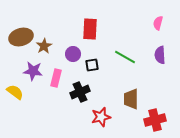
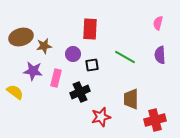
brown star: rotated 21 degrees clockwise
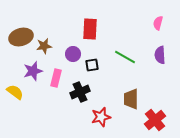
purple star: rotated 24 degrees counterclockwise
red cross: rotated 25 degrees counterclockwise
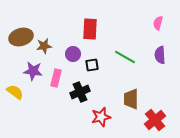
purple star: rotated 24 degrees clockwise
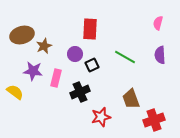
brown ellipse: moved 1 px right, 2 px up
brown star: rotated 14 degrees counterclockwise
purple circle: moved 2 px right
black square: rotated 16 degrees counterclockwise
brown trapezoid: rotated 20 degrees counterclockwise
red cross: moved 1 px left; rotated 20 degrees clockwise
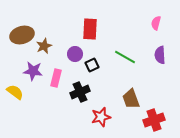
pink semicircle: moved 2 px left
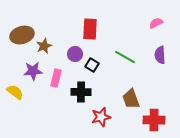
pink semicircle: rotated 48 degrees clockwise
black square: rotated 32 degrees counterclockwise
purple star: rotated 12 degrees counterclockwise
black cross: moved 1 px right; rotated 24 degrees clockwise
red cross: rotated 20 degrees clockwise
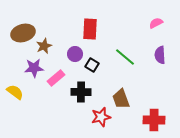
brown ellipse: moved 1 px right, 2 px up
green line: rotated 10 degrees clockwise
purple star: moved 1 px right, 3 px up
pink rectangle: rotated 36 degrees clockwise
brown trapezoid: moved 10 px left
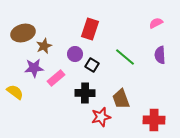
red rectangle: rotated 15 degrees clockwise
black cross: moved 4 px right, 1 px down
